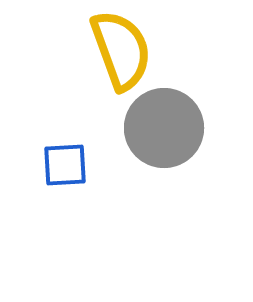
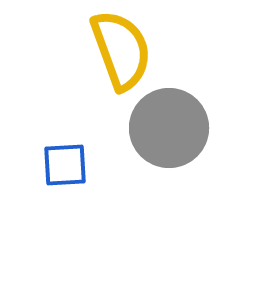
gray circle: moved 5 px right
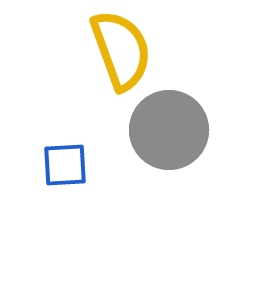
gray circle: moved 2 px down
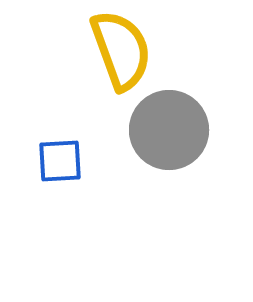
blue square: moved 5 px left, 4 px up
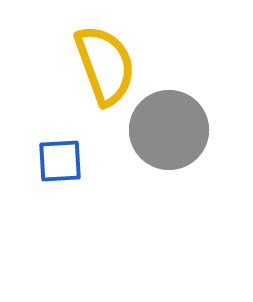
yellow semicircle: moved 16 px left, 15 px down
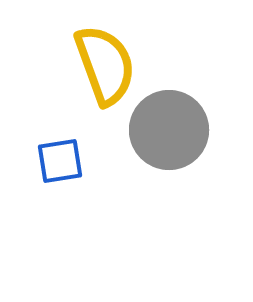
blue square: rotated 6 degrees counterclockwise
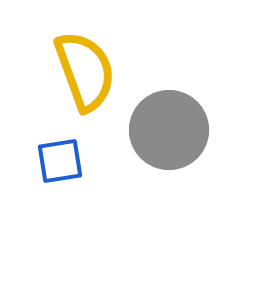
yellow semicircle: moved 20 px left, 6 px down
